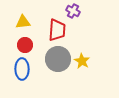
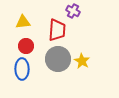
red circle: moved 1 px right, 1 px down
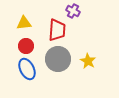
yellow triangle: moved 1 px right, 1 px down
yellow star: moved 6 px right
blue ellipse: moved 5 px right; rotated 25 degrees counterclockwise
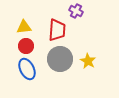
purple cross: moved 3 px right
yellow triangle: moved 4 px down
gray circle: moved 2 px right
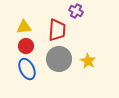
gray circle: moved 1 px left
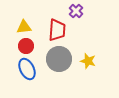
purple cross: rotated 16 degrees clockwise
yellow star: rotated 14 degrees counterclockwise
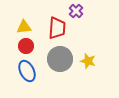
red trapezoid: moved 2 px up
gray circle: moved 1 px right
blue ellipse: moved 2 px down
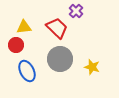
red trapezoid: rotated 50 degrees counterclockwise
red circle: moved 10 px left, 1 px up
yellow star: moved 4 px right, 6 px down
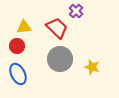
red circle: moved 1 px right, 1 px down
blue ellipse: moved 9 px left, 3 px down
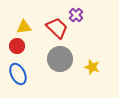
purple cross: moved 4 px down
